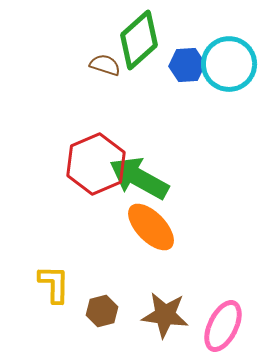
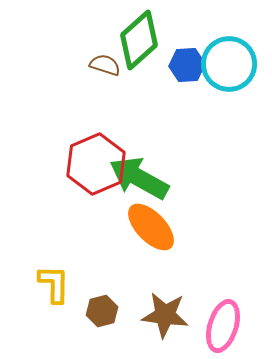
pink ellipse: rotated 9 degrees counterclockwise
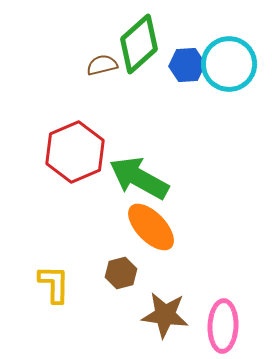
green diamond: moved 4 px down
brown semicircle: moved 3 px left; rotated 32 degrees counterclockwise
red hexagon: moved 21 px left, 12 px up
brown hexagon: moved 19 px right, 38 px up
pink ellipse: rotated 15 degrees counterclockwise
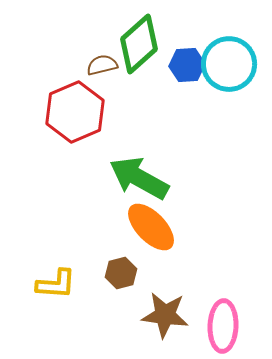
red hexagon: moved 40 px up
yellow L-shape: moved 2 px right; rotated 93 degrees clockwise
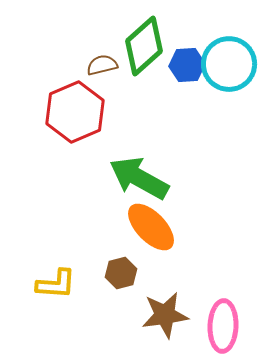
green diamond: moved 5 px right, 2 px down
brown star: rotated 15 degrees counterclockwise
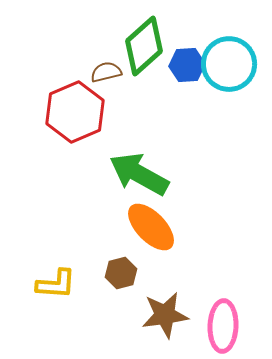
brown semicircle: moved 4 px right, 7 px down
green arrow: moved 4 px up
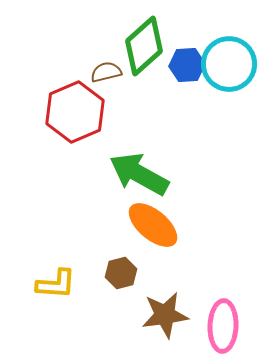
orange ellipse: moved 2 px right, 2 px up; rotated 6 degrees counterclockwise
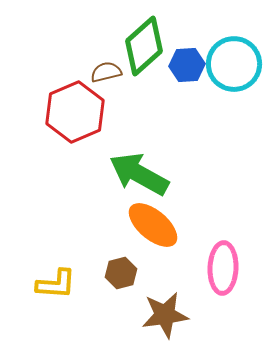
cyan circle: moved 5 px right
pink ellipse: moved 58 px up
